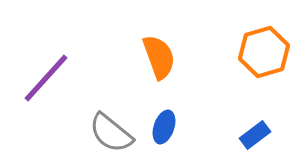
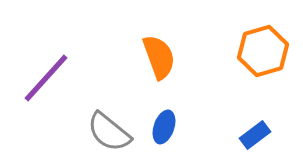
orange hexagon: moved 1 px left, 1 px up
gray semicircle: moved 2 px left, 1 px up
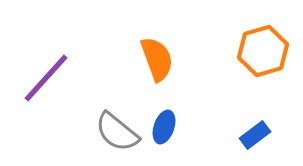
orange semicircle: moved 2 px left, 2 px down
gray semicircle: moved 8 px right
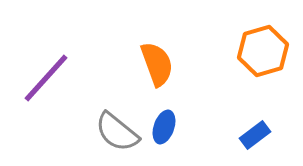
orange semicircle: moved 5 px down
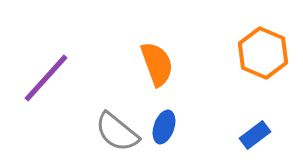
orange hexagon: moved 2 px down; rotated 21 degrees counterclockwise
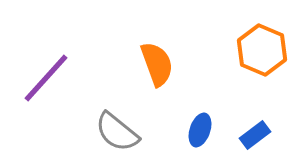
orange hexagon: moved 1 px left, 3 px up
blue ellipse: moved 36 px right, 3 px down
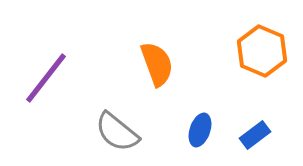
orange hexagon: moved 1 px down
purple line: rotated 4 degrees counterclockwise
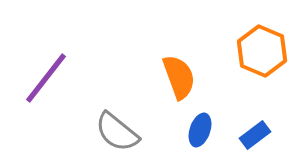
orange semicircle: moved 22 px right, 13 px down
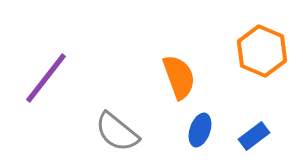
blue rectangle: moved 1 px left, 1 px down
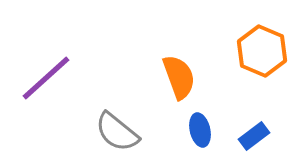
purple line: rotated 10 degrees clockwise
blue ellipse: rotated 32 degrees counterclockwise
